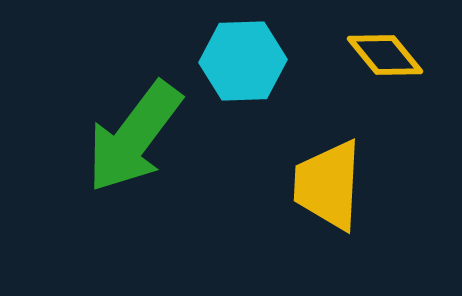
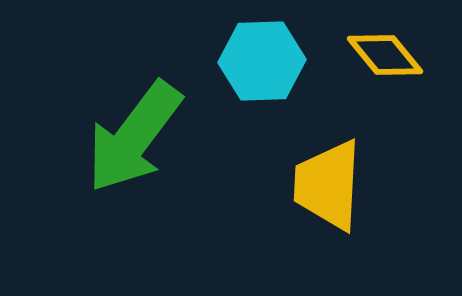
cyan hexagon: moved 19 px right
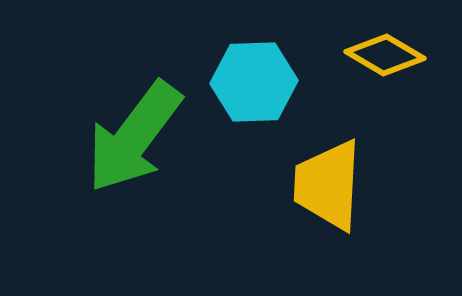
yellow diamond: rotated 20 degrees counterclockwise
cyan hexagon: moved 8 px left, 21 px down
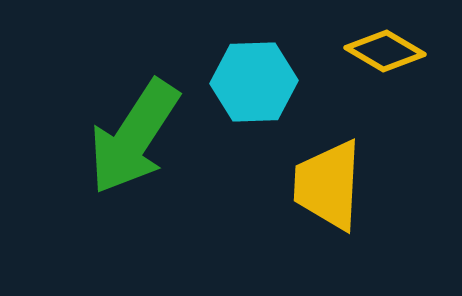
yellow diamond: moved 4 px up
green arrow: rotated 4 degrees counterclockwise
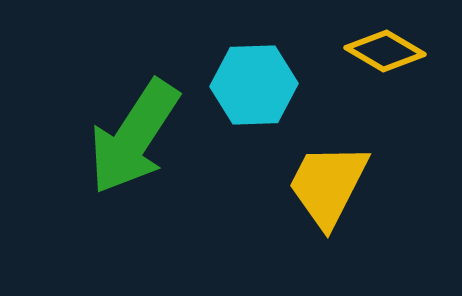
cyan hexagon: moved 3 px down
yellow trapezoid: rotated 24 degrees clockwise
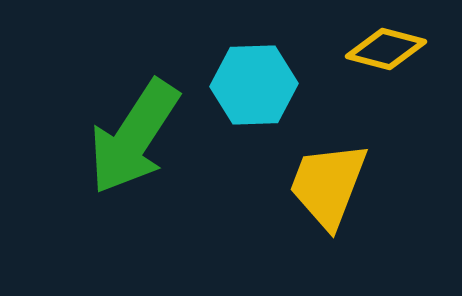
yellow diamond: moved 1 px right, 2 px up; rotated 16 degrees counterclockwise
yellow trapezoid: rotated 6 degrees counterclockwise
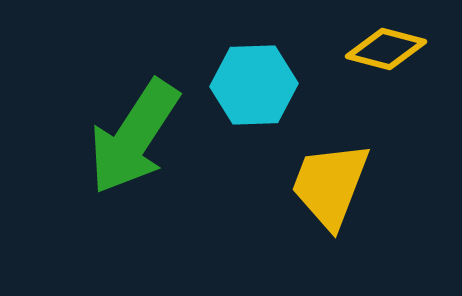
yellow trapezoid: moved 2 px right
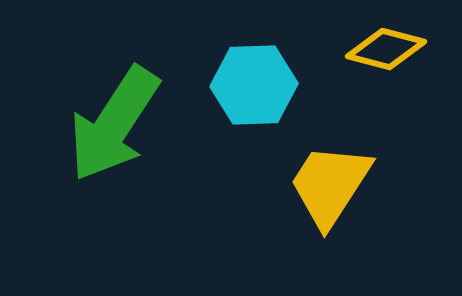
green arrow: moved 20 px left, 13 px up
yellow trapezoid: rotated 12 degrees clockwise
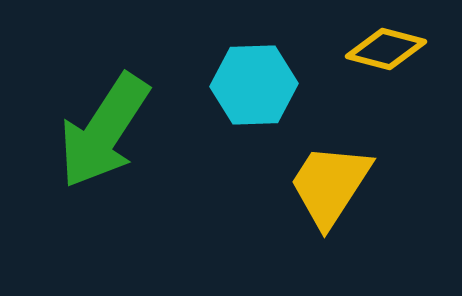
green arrow: moved 10 px left, 7 px down
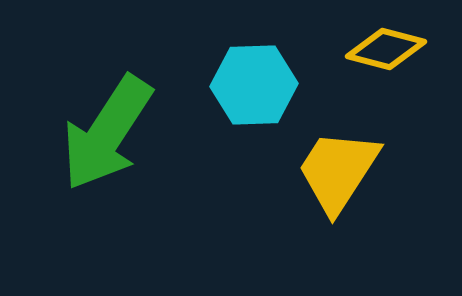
green arrow: moved 3 px right, 2 px down
yellow trapezoid: moved 8 px right, 14 px up
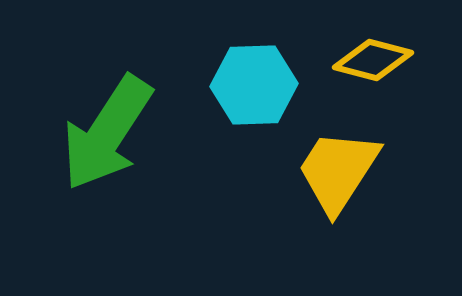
yellow diamond: moved 13 px left, 11 px down
